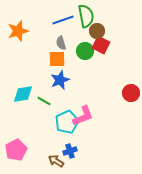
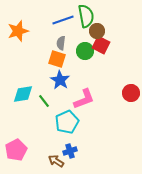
gray semicircle: rotated 24 degrees clockwise
orange square: rotated 18 degrees clockwise
blue star: rotated 18 degrees counterclockwise
green line: rotated 24 degrees clockwise
pink L-shape: moved 1 px right, 17 px up
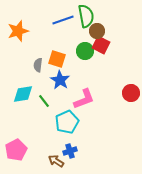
gray semicircle: moved 23 px left, 22 px down
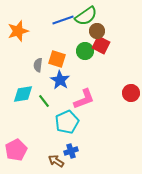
green semicircle: rotated 65 degrees clockwise
blue cross: moved 1 px right
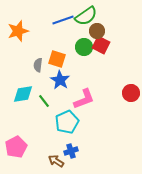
green circle: moved 1 px left, 4 px up
pink pentagon: moved 3 px up
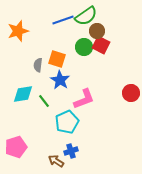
pink pentagon: rotated 10 degrees clockwise
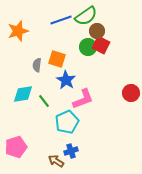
blue line: moved 2 px left
green circle: moved 4 px right
gray semicircle: moved 1 px left
blue star: moved 6 px right
pink L-shape: moved 1 px left
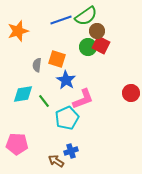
cyan pentagon: moved 4 px up
pink pentagon: moved 1 px right, 3 px up; rotated 20 degrees clockwise
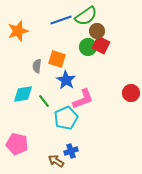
gray semicircle: moved 1 px down
cyan pentagon: moved 1 px left
pink pentagon: rotated 10 degrees clockwise
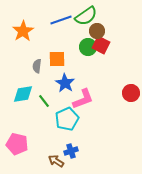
orange star: moved 5 px right; rotated 15 degrees counterclockwise
orange square: rotated 18 degrees counterclockwise
blue star: moved 1 px left, 3 px down
cyan pentagon: moved 1 px right, 1 px down
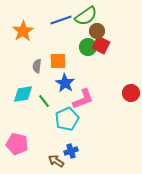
orange square: moved 1 px right, 2 px down
